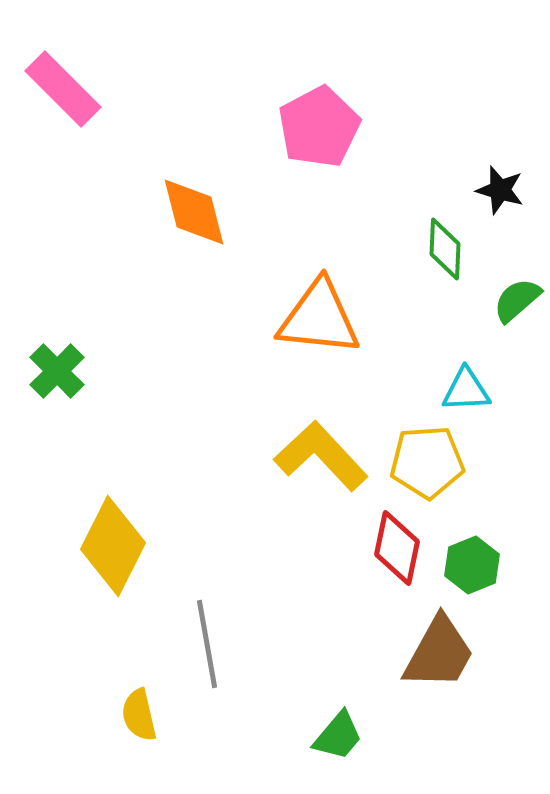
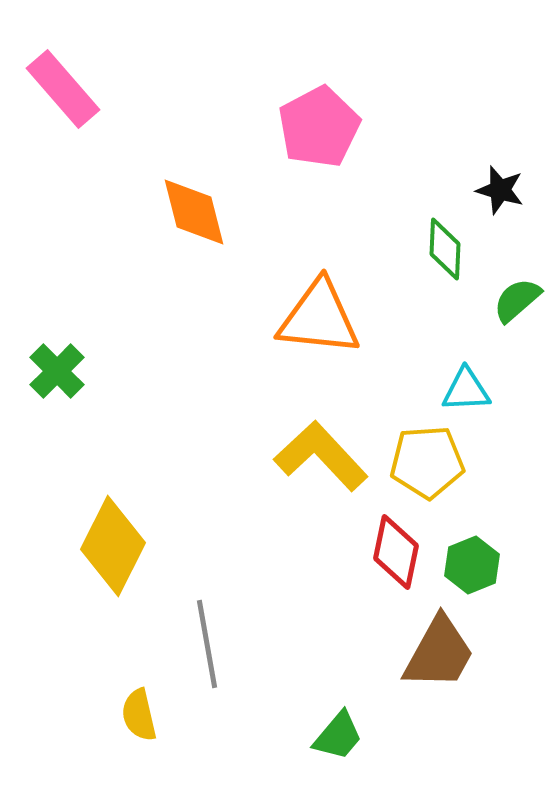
pink rectangle: rotated 4 degrees clockwise
red diamond: moved 1 px left, 4 px down
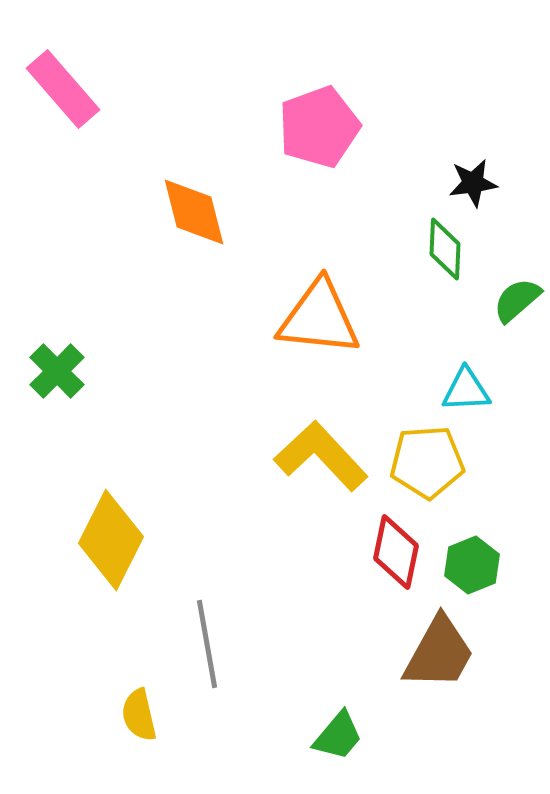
pink pentagon: rotated 8 degrees clockwise
black star: moved 27 px left, 7 px up; rotated 24 degrees counterclockwise
yellow diamond: moved 2 px left, 6 px up
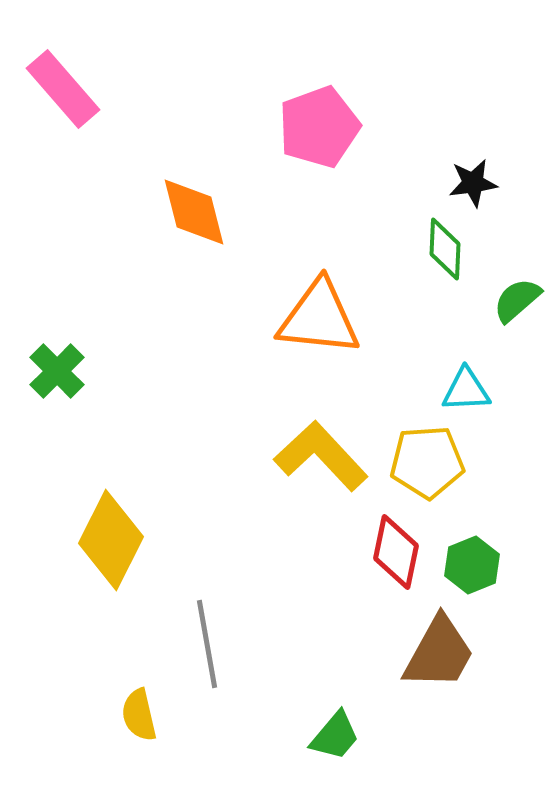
green trapezoid: moved 3 px left
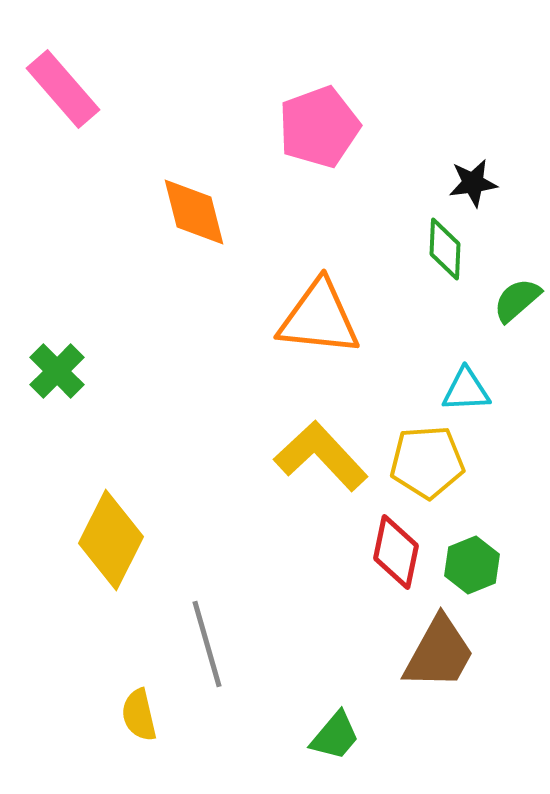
gray line: rotated 6 degrees counterclockwise
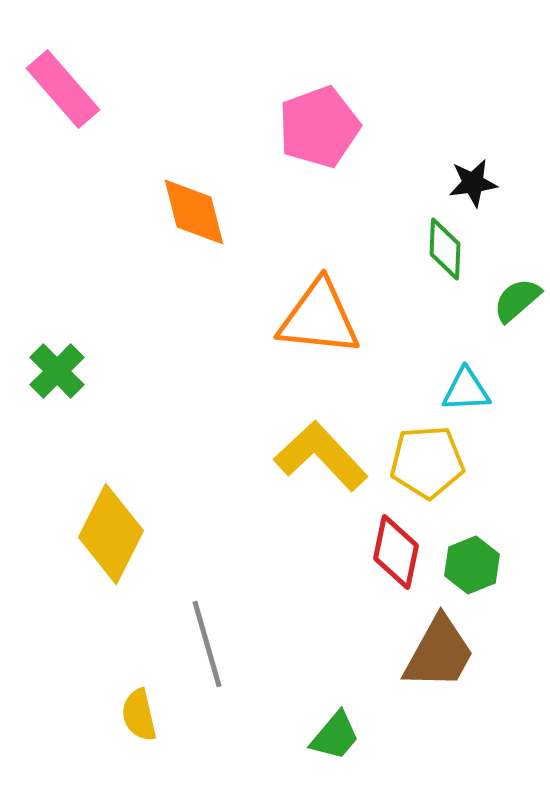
yellow diamond: moved 6 px up
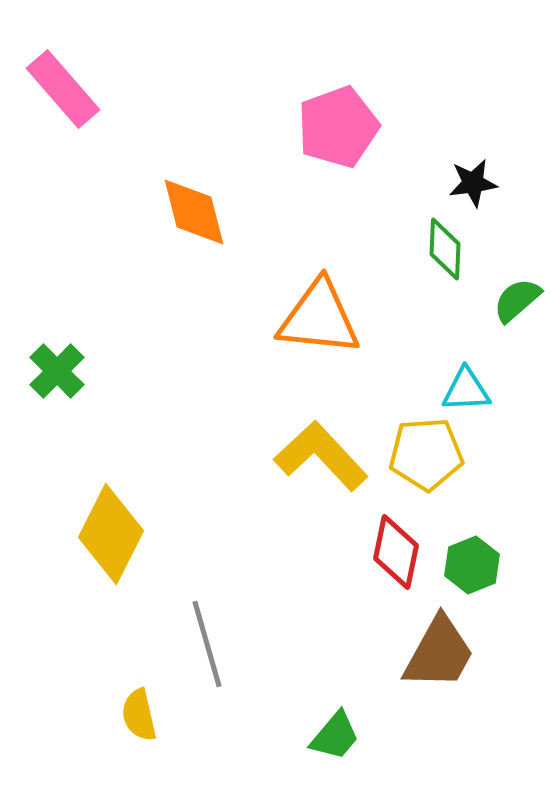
pink pentagon: moved 19 px right
yellow pentagon: moved 1 px left, 8 px up
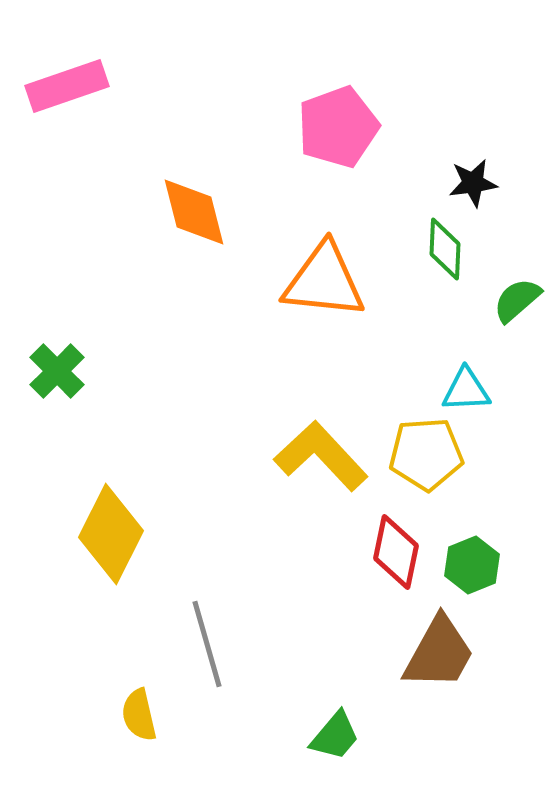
pink rectangle: moved 4 px right, 3 px up; rotated 68 degrees counterclockwise
orange triangle: moved 5 px right, 37 px up
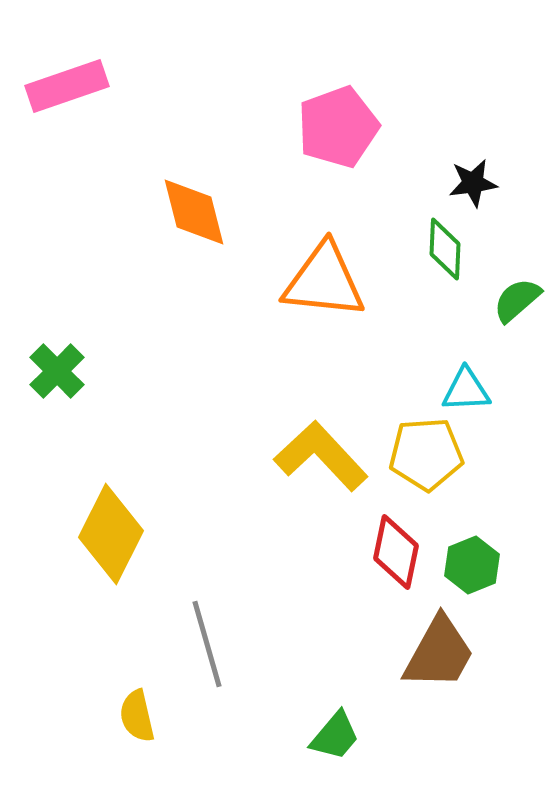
yellow semicircle: moved 2 px left, 1 px down
